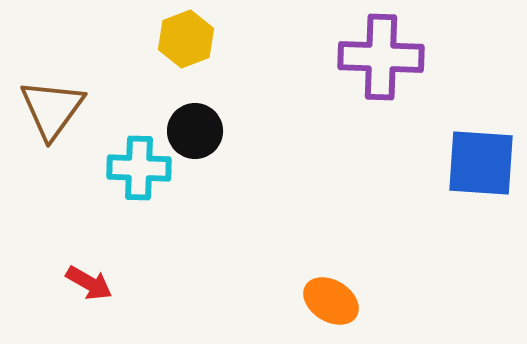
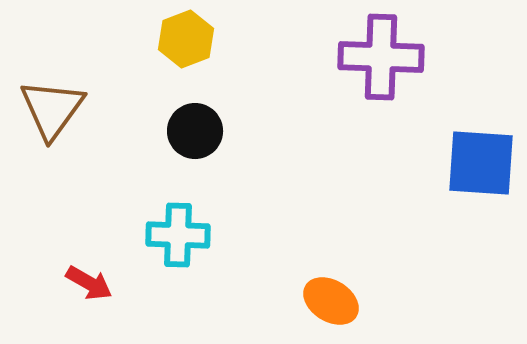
cyan cross: moved 39 px right, 67 px down
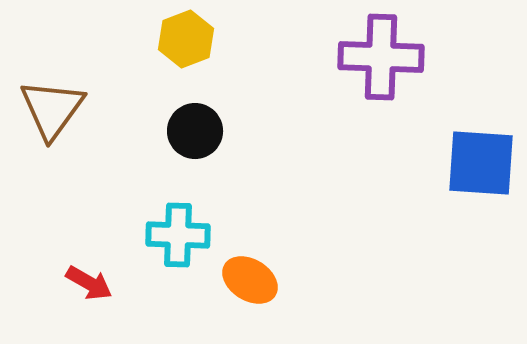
orange ellipse: moved 81 px left, 21 px up
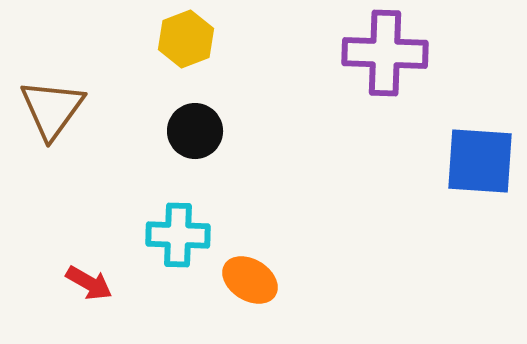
purple cross: moved 4 px right, 4 px up
blue square: moved 1 px left, 2 px up
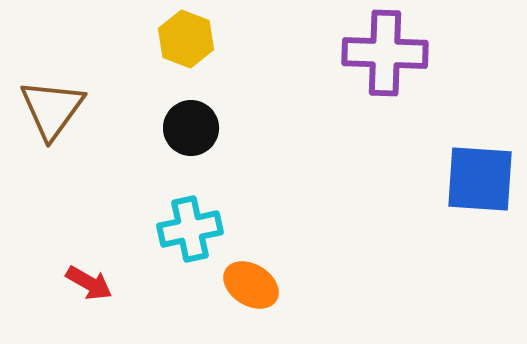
yellow hexagon: rotated 18 degrees counterclockwise
black circle: moved 4 px left, 3 px up
blue square: moved 18 px down
cyan cross: moved 12 px right, 6 px up; rotated 14 degrees counterclockwise
orange ellipse: moved 1 px right, 5 px down
